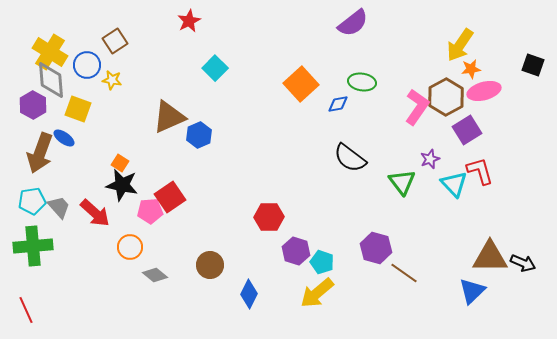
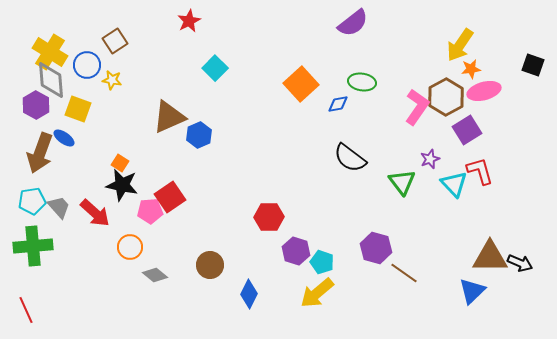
purple hexagon at (33, 105): moved 3 px right
black arrow at (523, 263): moved 3 px left
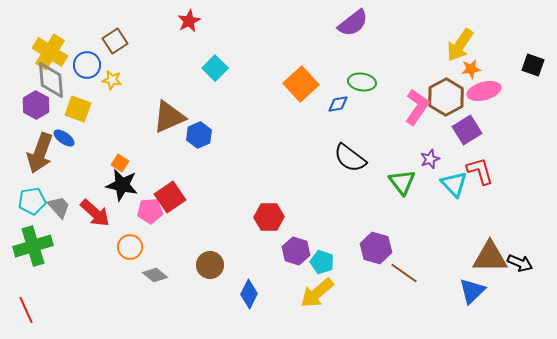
green cross at (33, 246): rotated 12 degrees counterclockwise
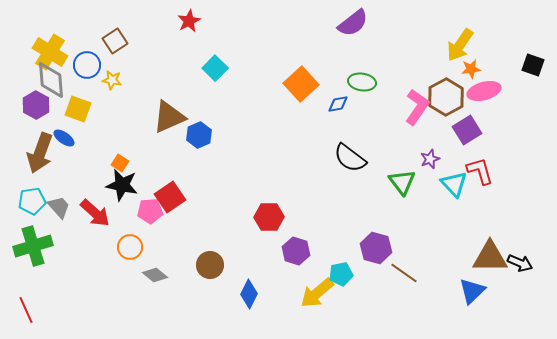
cyan pentagon at (322, 262): moved 19 px right, 12 px down; rotated 30 degrees counterclockwise
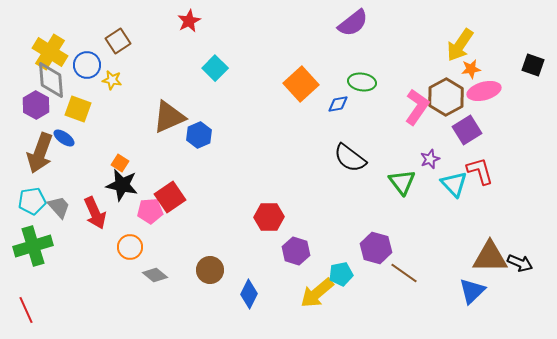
brown square at (115, 41): moved 3 px right
red arrow at (95, 213): rotated 24 degrees clockwise
brown circle at (210, 265): moved 5 px down
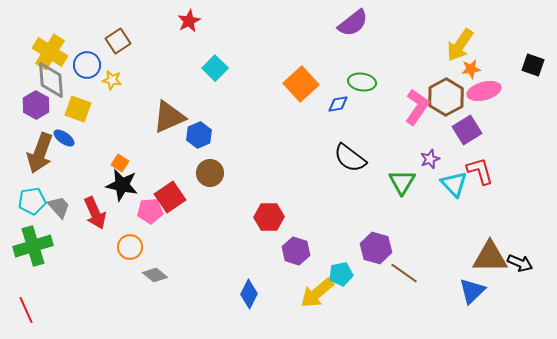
green triangle at (402, 182): rotated 8 degrees clockwise
brown circle at (210, 270): moved 97 px up
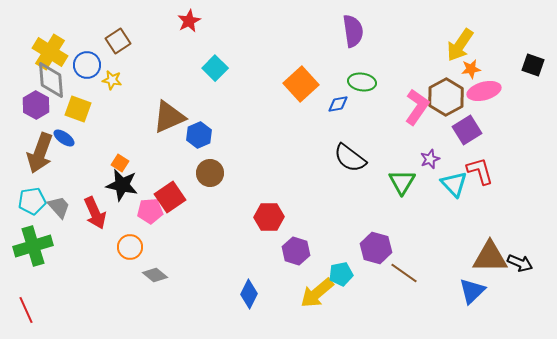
purple semicircle at (353, 23): moved 8 px down; rotated 60 degrees counterclockwise
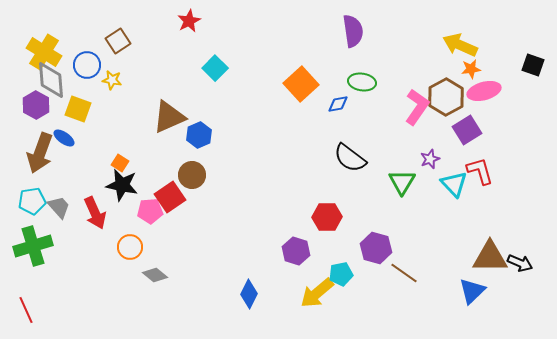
yellow arrow at (460, 45): rotated 80 degrees clockwise
yellow cross at (50, 52): moved 6 px left
brown circle at (210, 173): moved 18 px left, 2 px down
red hexagon at (269, 217): moved 58 px right
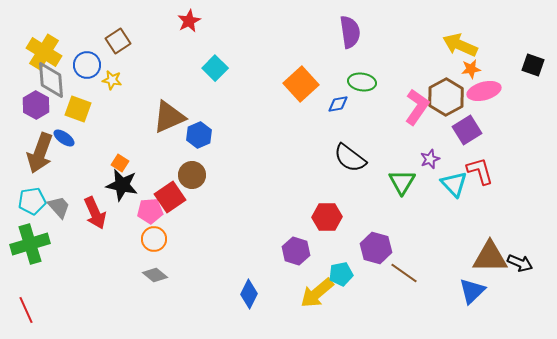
purple semicircle at (353, 31): moved 3 px left, 1 px down
green cross at (33, 246): moved 3 px left, 2 px up
orange circle at (130, 247): moved 24 px right, 8 px up
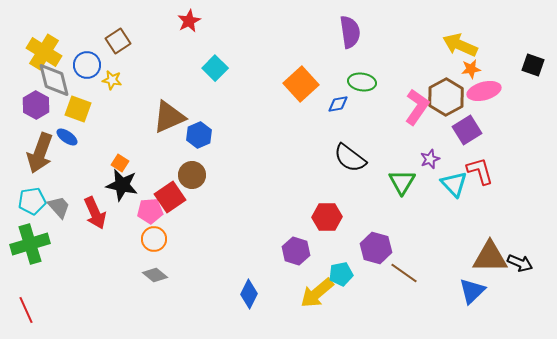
gray diamond at (51, 80): moved 3 px right; rotated 9 degrees counterclockwise
blue ellipse at (64, 138): moved 3 px right, 1 px up
